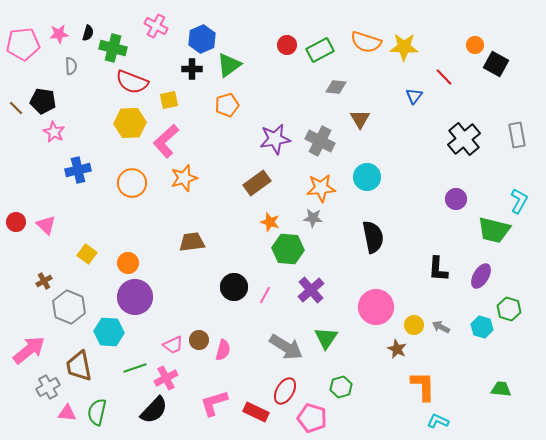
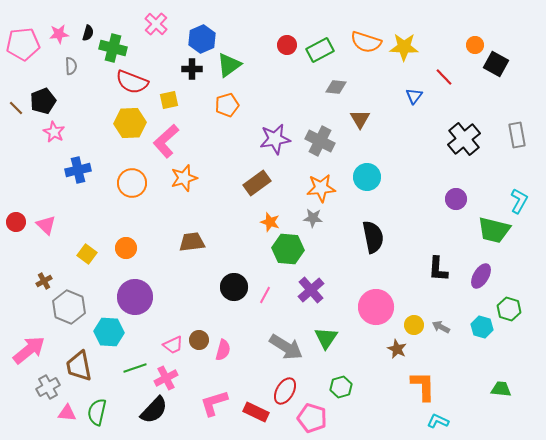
pink cross at (156, 26): moved 2 px up; rotated 15 degrees clockwise
black pentagon at (43, 101): rotated 30 degrees counterclockwise
orange circle at (128, 263): moved 2 px left, 15 px up
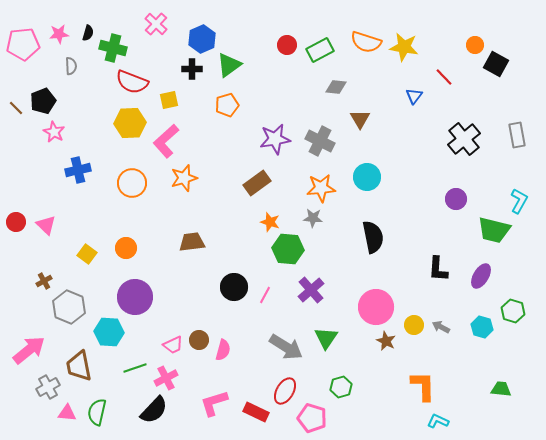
yellow star at (404, 47): rotated 8 degrees clockwise
green hexagon at (509, 309): moved 4 px right, 2 px down
brown star at (397, 349): moved 11 px left, 8 px up
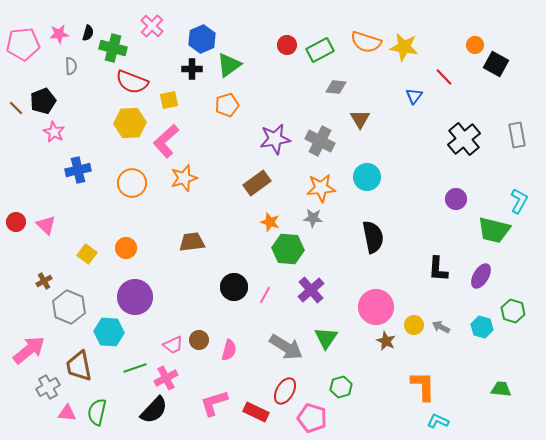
pink cross at (156, 24): moved 4 px left, 2 px down
pink semicircle at (223, 350): moved 6 px right
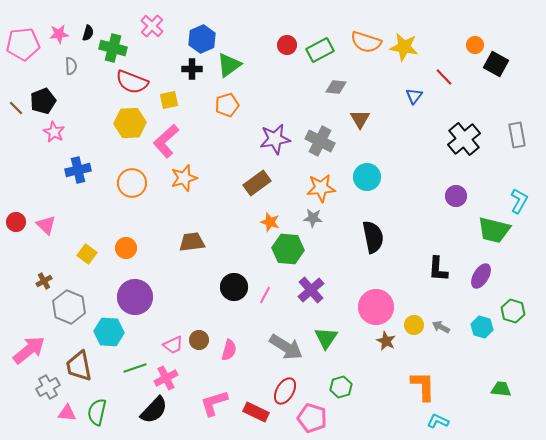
purple circle at (456, 199): moved 3 px up
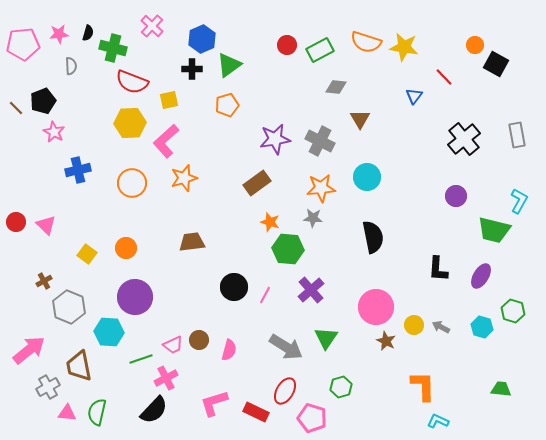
green line at (135, 368): moved 6 px right, 9 px up
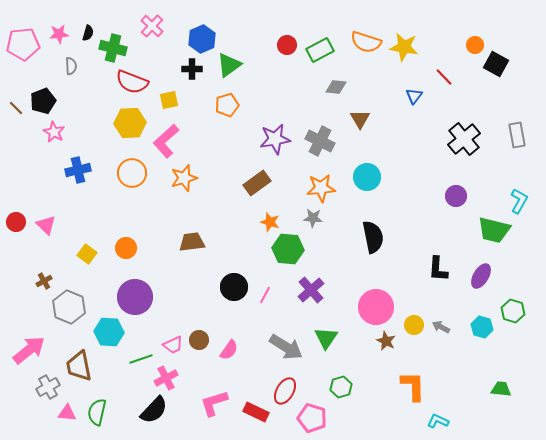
orange circle at (132, 183): moved 10 px up
pink semicircle at (229, 350): rotated 20 degrees clockwise
orange L-shape at (423, 386): moved 10 px left
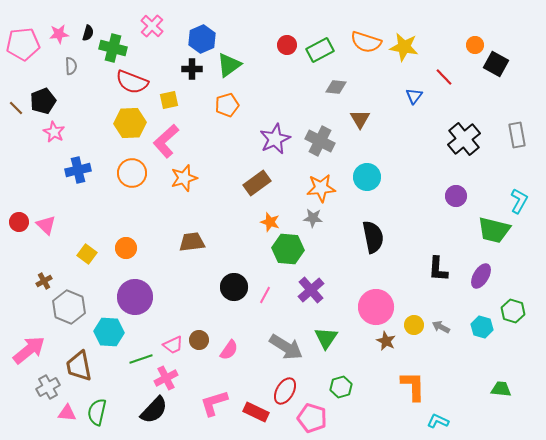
purple star at (275, 139): rotated 16 degrees counterclockwise
red circle at (16, 222): moved 3 px right
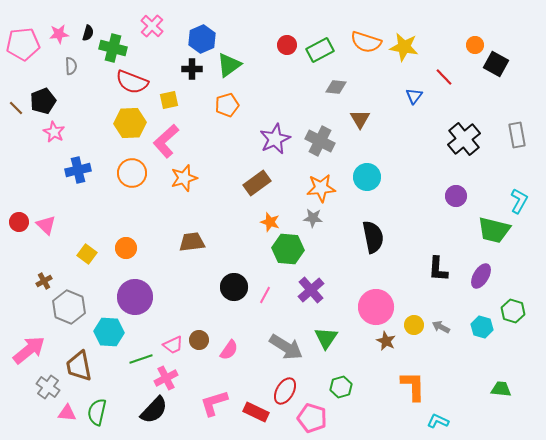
gray cross at (48, 387): rotated 25 degrees counterclockwise
